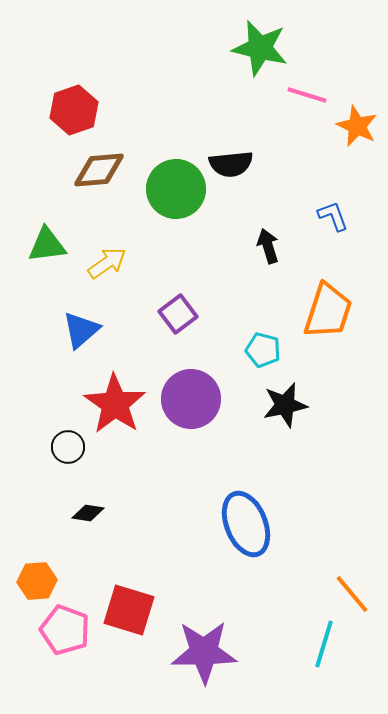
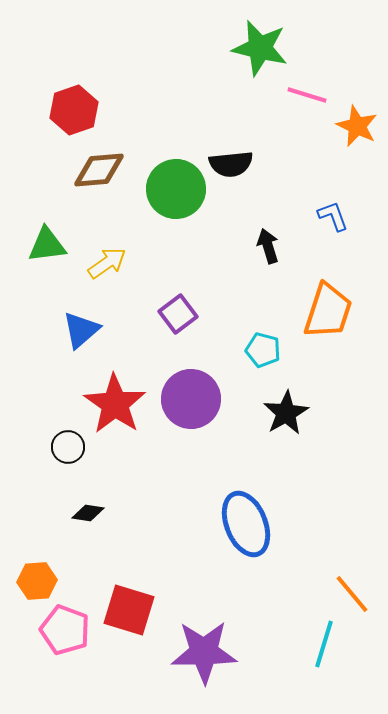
black star: moved 1 px right, 8 px down; rotated 18 degrees counterclockwise
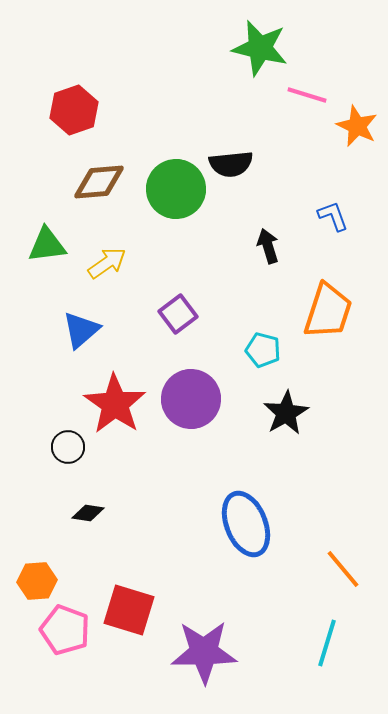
brown diamond: moved 12 px down
orange line: moved 9 px left, 25 px up
cyan line: moved 3 px right, 1 px up
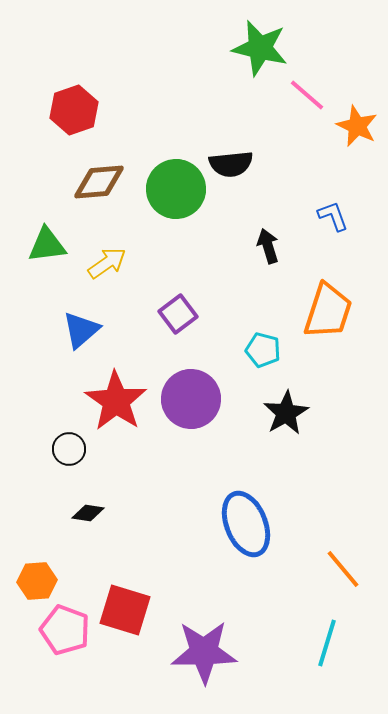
pink line: rotated 24 degrees clockwise
red star: moved 1 px right, 3 px up
black circle: moved 1 px right, 2 px down
red square: moved 4 px left
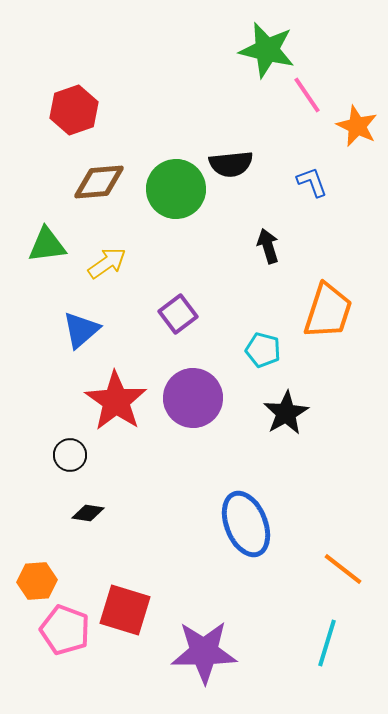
green star: moved 7 px right, 2 px down
pink line: rotated 15 degrees clockwise
blue L-shape: moved 21 px left, 34 px up
purple circle: moved 2 px right, 1 px up
black circle: moved 1 px right, 6 px down
orange line: rotated 12 degrees counterclockwise
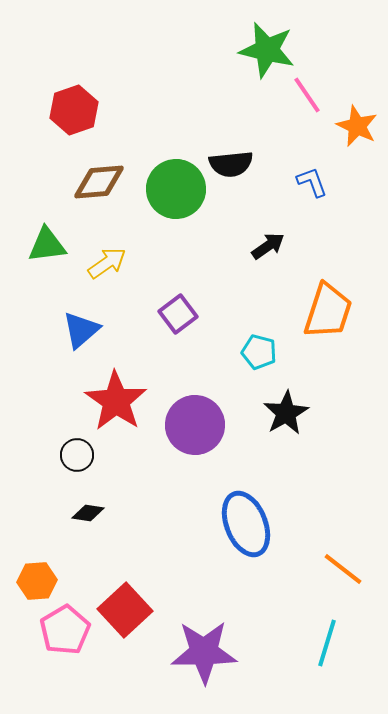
black arrow: rotated 72 degrees clockwise
cyan pentagon: moved 4 px left, 2 px down
purple circle: moved 2 px right, 27 px down
black circle: moved 7 px right
red square: rotated 30 degrees clockwise
pink pentagon: rotated 21 degrees clockwise
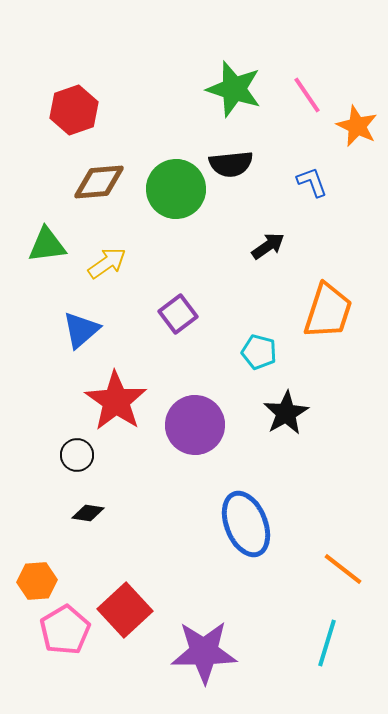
green star: moved 33 px left, 39 px down; rotated 4 degrees clockwise
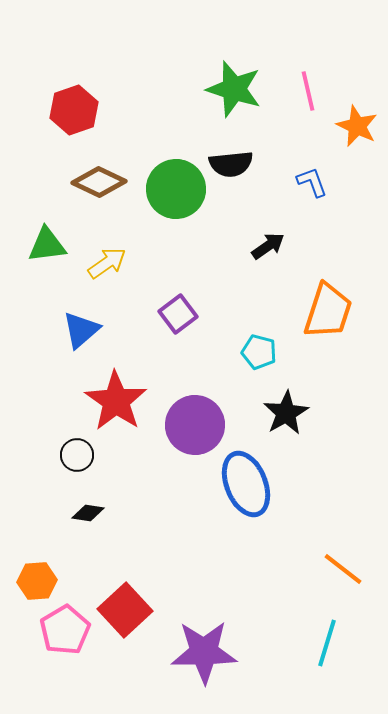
pink line: moved 1 px right, 4 px up; rotated 21 degrees clockwise
brown diamond: rotated 30 degrees clockwise
blue ellipse: moved 40 px up
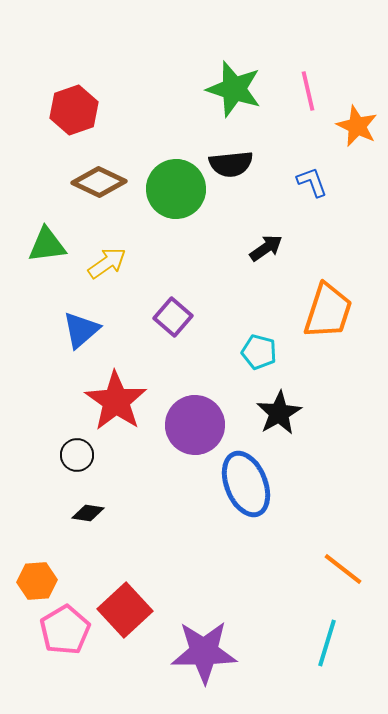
black arrow: moved 2 px left, 2 px down
purple square: moved 5 px left, 3 px down; rotated 12 degrees counterclockwise
black star: moved 7 px left
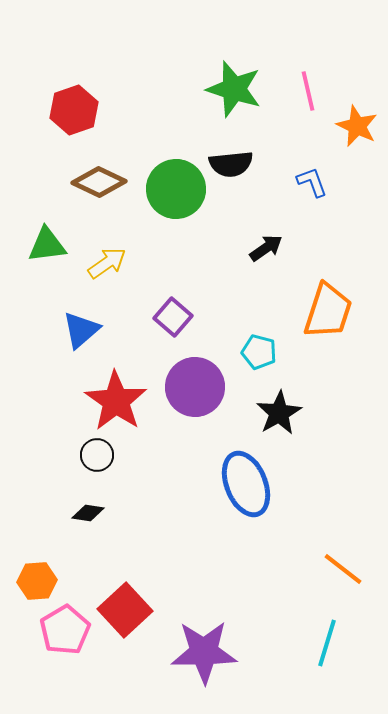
purple circle: moved 38 px up
black circle: moved 20 px right
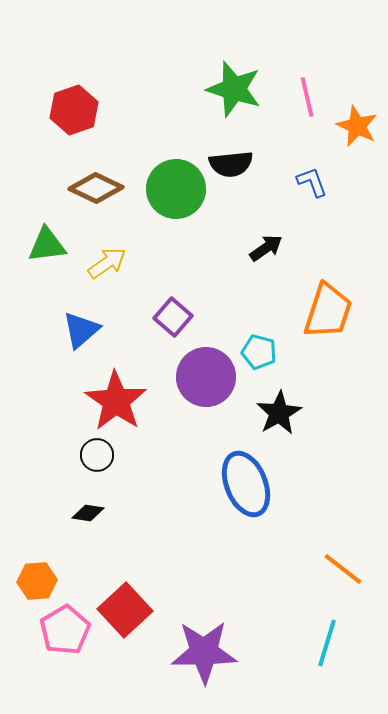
pink line: moved 1 px left, 6 px down
brown diamond: moved 3 px left, 6 px down
purple circle: moved 11 px right, 10 px up
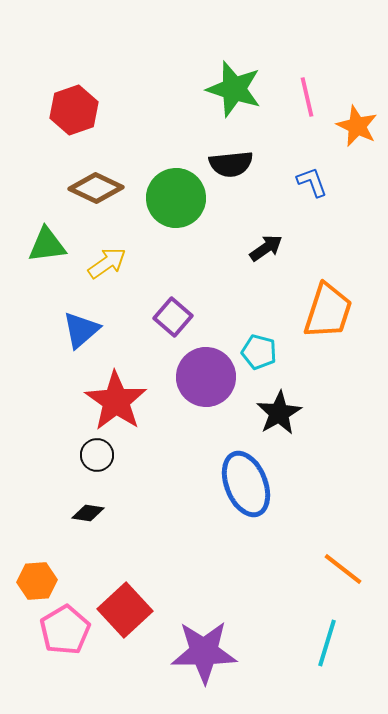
green circle: moved 9 px down
